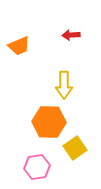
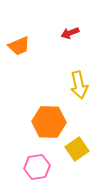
red arrow: moved 1 px left, 2 px up; rotated 18 degrees counterclockwise
yellow arrow: moved 15 px right; rotated 12 degrees counterclockwise
yellow square: moved 2 px right, 1 px down
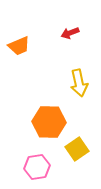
yellow arrow: moved 2 px up
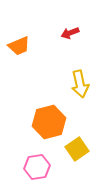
yellow arrow: moved 1 px right, 1 px down
orange hexagon: rotated 16 degrees counterclockwise
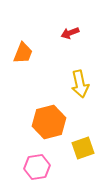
orange trapezoid: moved 4 px right, 7 px down; rotated 45 degrees counterclockwise
yellow square: moved 6 px right, 1 px up; rotated 15 degrees clockwise
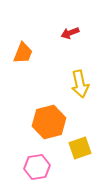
yellow square: moved 3 px left
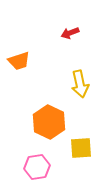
orange trapezoid: moved 4 px left, 8 px down; rotated 50 degrees clockwise
orange hexagon: rotated 20 degrees counterclockwise
yellow square: moved 1 px right; rotated 15 degrees clockwise
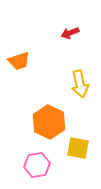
yellow square: moved 3 px left; rotated 15 degrees clockwise
pink hexagon: moved 2 px up
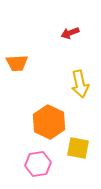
orange trapezoid: moved 2 px left, 2 px down; rotated 15 degrees clockwise
pink hexagon: moved 1 px right, 1 px up
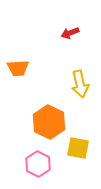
orange trapezoid: moved 1 px right, 5 px down
pink hexagon: rotated 25 degrees counterclockwise
